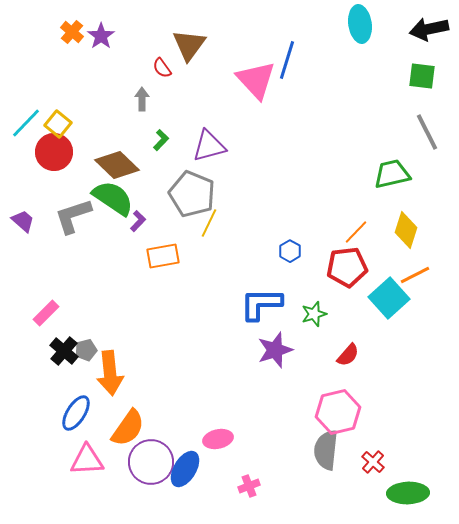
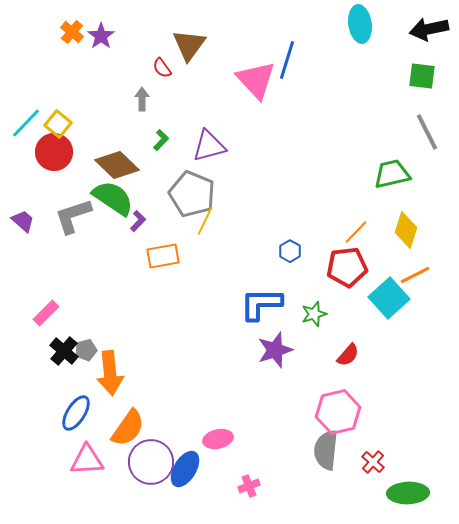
yellow line at (209, 223): moved 4 px left, 2 px up
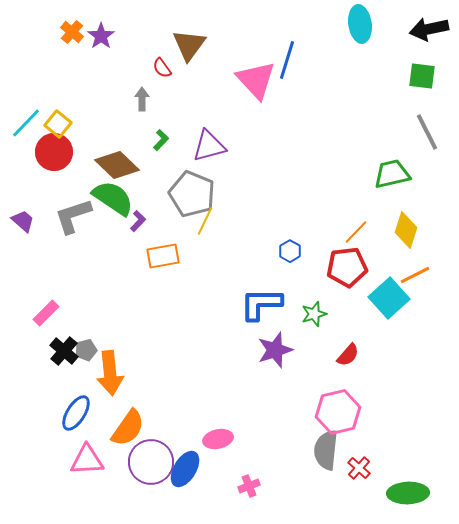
red cross at (373, 462): moved 14 px left, 6 px down
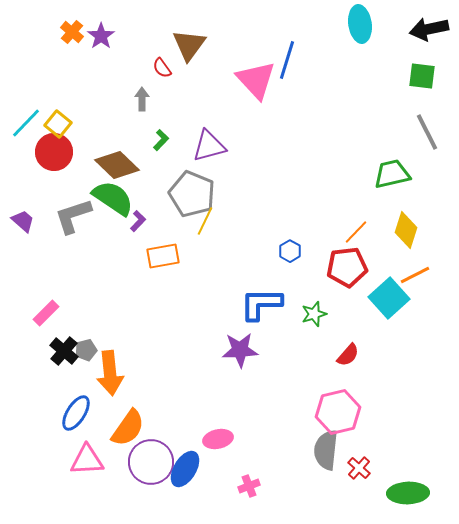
purple star at (275, 350): moved 35 px left; rotated 15 degrees clockwise
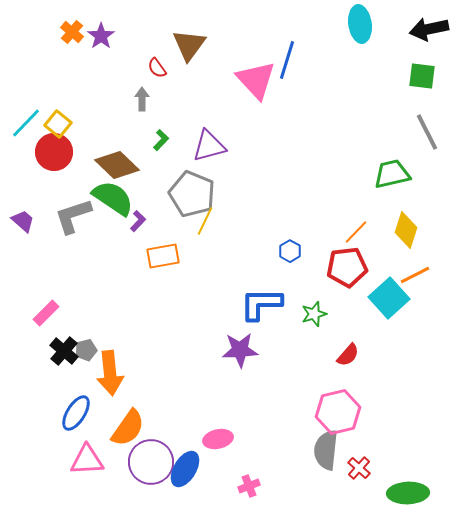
red semicircle at (162, 68): moved 5 px left
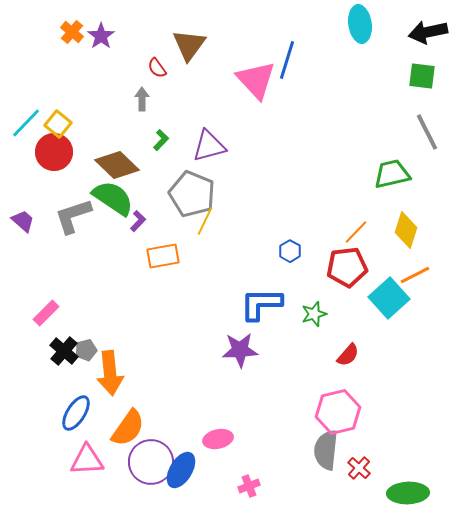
black arrow at (429, 29): moved 1 px left, 3 px down
blue ellipse at (185, 469): moved 4 px left, 1 px down
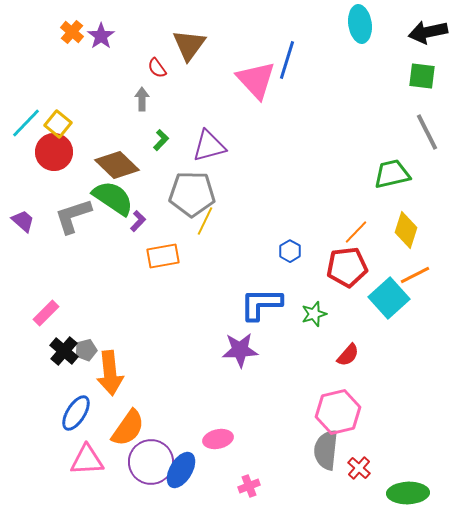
gray pentagon at (192, 194): rotated 21 degrees counterclockwise
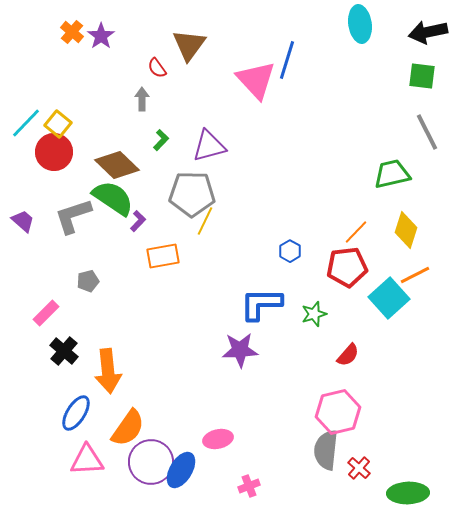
gray pentagon at (86, 350): moved 2 px right, 69 px up
orange arrow at (110, 373): moved 2 px left, 2 px up
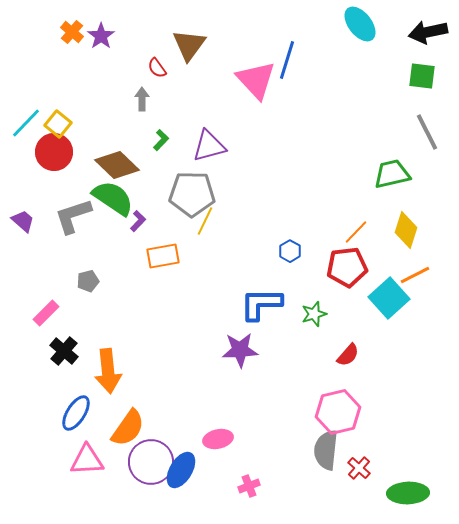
cyan ellipse at (360, 24): rotated 30 degrees counterclockwise
